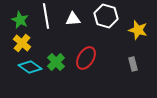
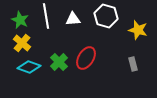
green cross: moved 3 px right
cyan diamond: moved 1 px left; rotated 15 degrees counterclockwise
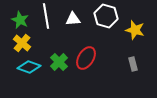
yellow star: moved 3 px left
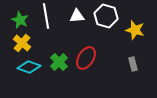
white triangle: moved 4 px right, 3 px up
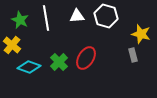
white line: moved 2 px down
yellow star: moved 6 px right, 4 px down
yellow cross: moved 10 px left, 2 px down
gray rectangle: moved 9 px up
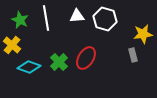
white hexagon: moved 1 px left, 3 px down
yellow star: moved 2 px right; rotated 24 degrees counterclockwise
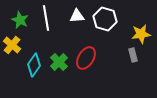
yellow star: moved 2 px left
cyan diamond: moved 5 px right, 2 px up; rotated 75 degrees counterclockwise
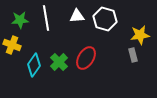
green star: rotated 30 degrees counterclockwise
yellow star: moved 1 px left, 1 px down
yellow cross: rotated 18 degrees counterclockwise
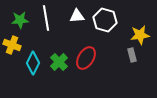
white hexagon: moved 1 px down
gray rectangle: moved 1 px left
cyan diamond: moved 1 px left, 2 px up; rotated 10 degrees counterclockwise
